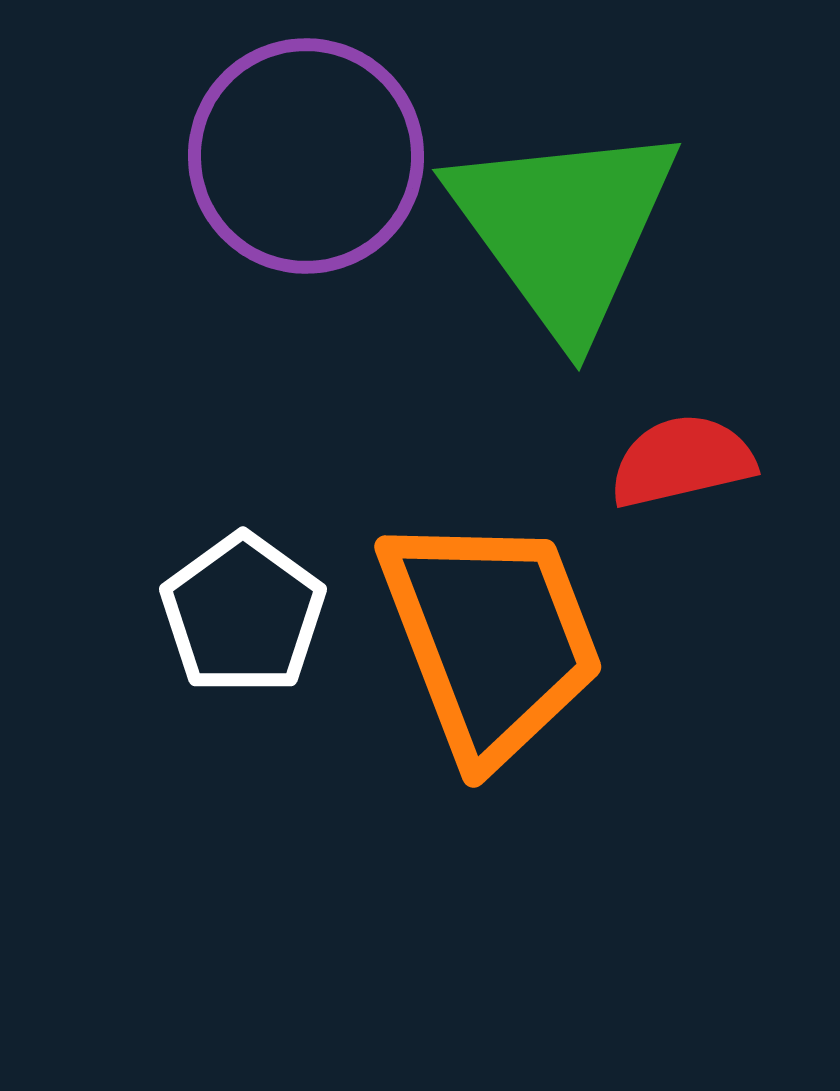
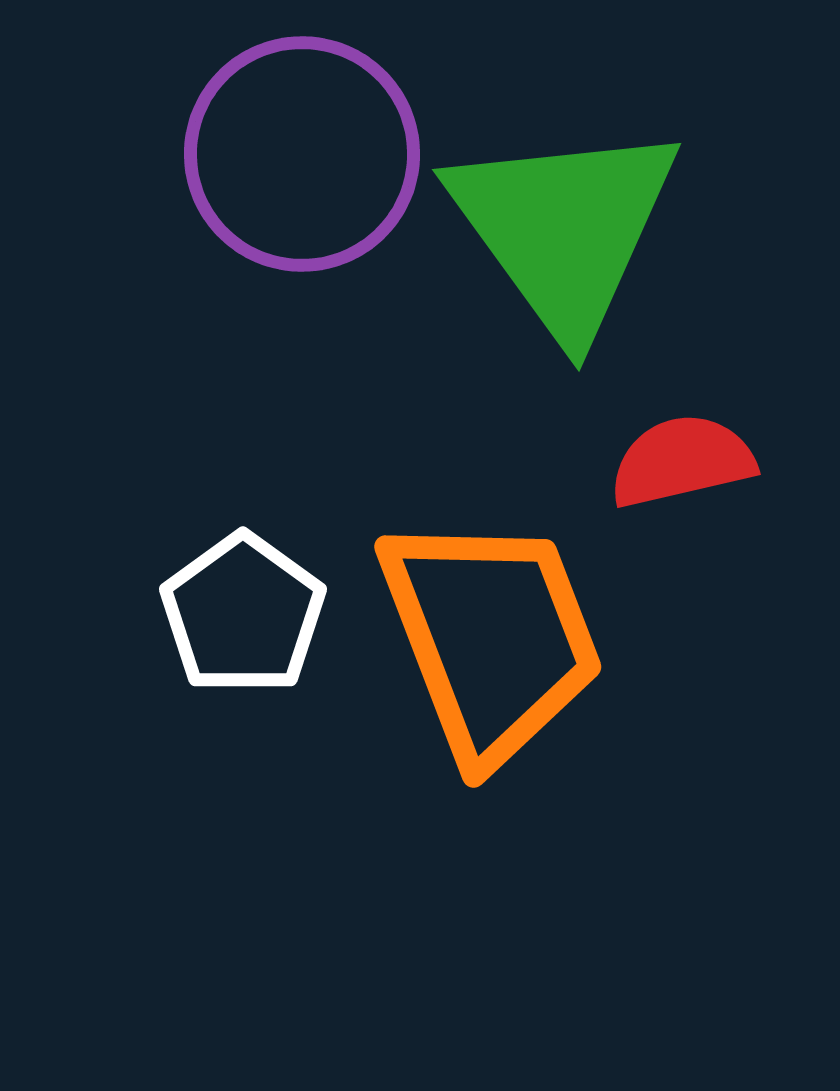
purple circle: moved 4 px left, 2 px up
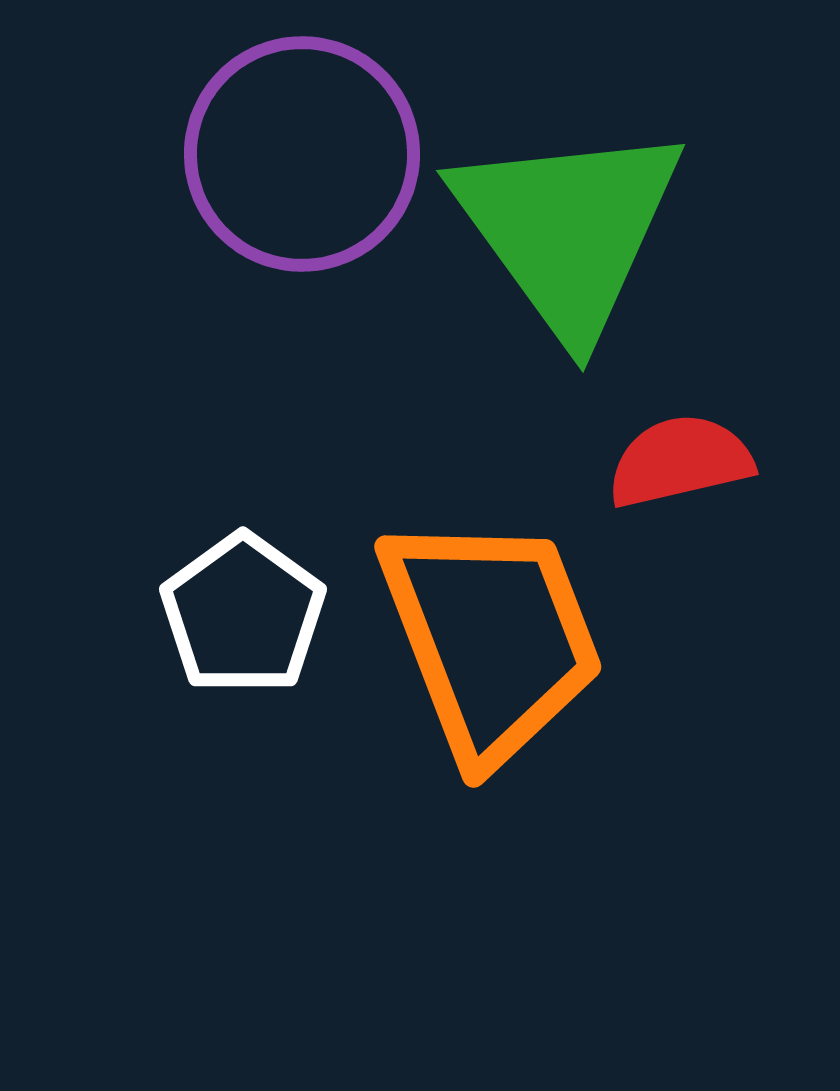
green triangle: moved 4 px right, 1 px down
red semicircle: moved 2 px left
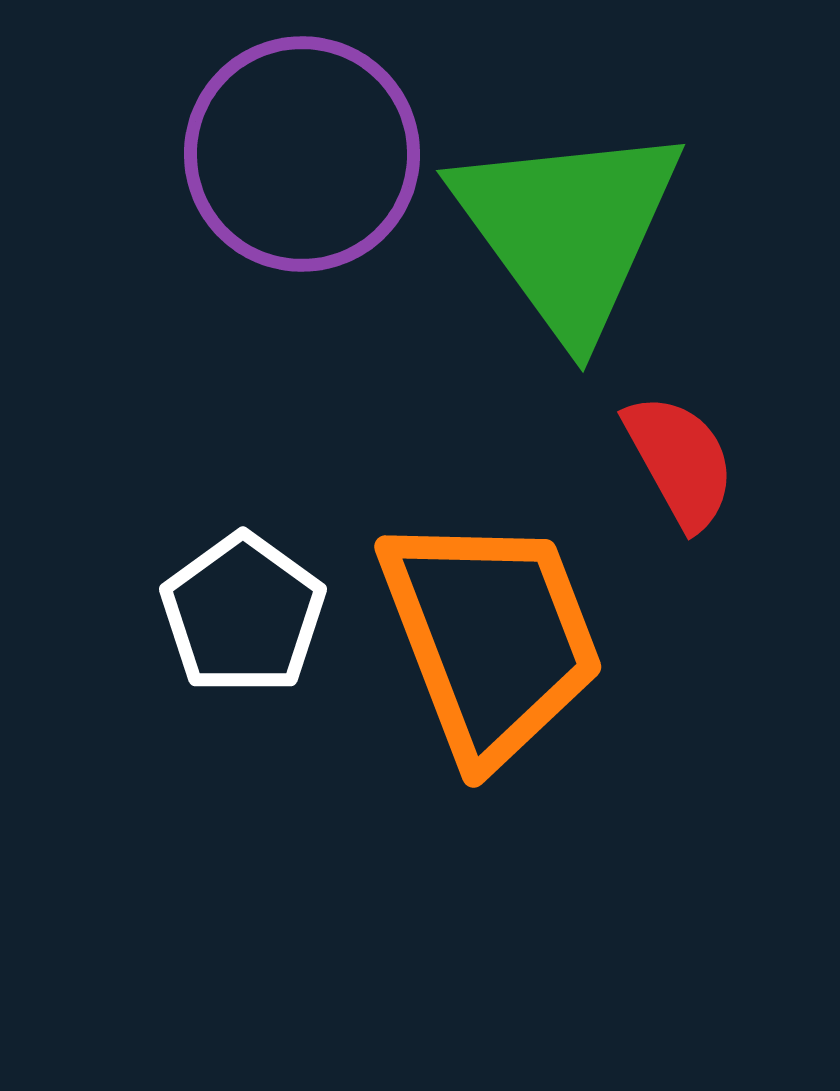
red semicircle: rotated 74 degrees clockwise
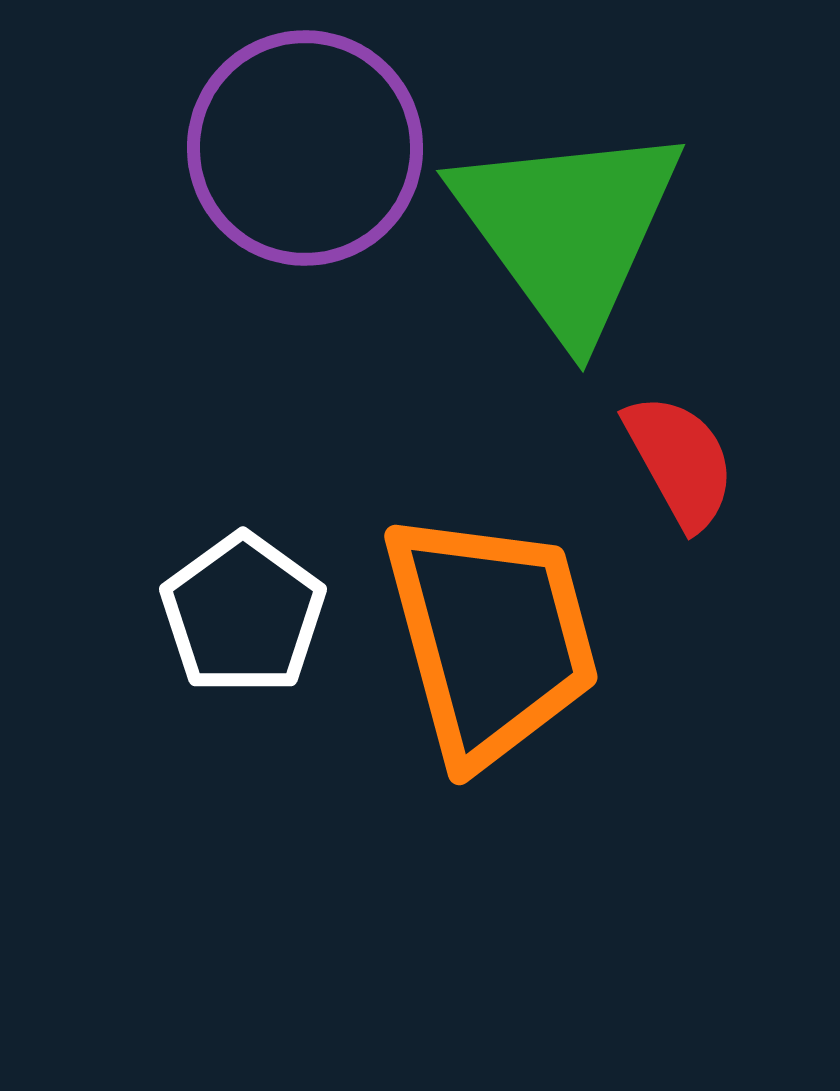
purple circle: moved 3 px right, 6 px up
orange trapezoid: rotated 6 degrees clockwise
